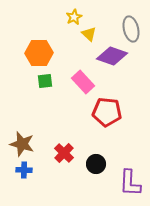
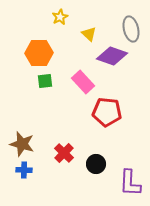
yellow star: moved 14 px left
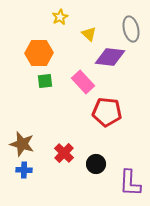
purple diamond: moved 2 px left, 1 px down; rotated 12 degrees counterclockwise
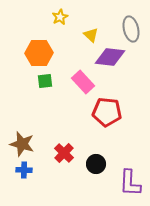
yellow triangle: moved 2 px right, 1 px down
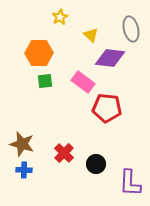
purple diamond: moved 1 px down
pink rectangle: rotated 10 degrees counterclockwise
red pentagon: moved 4 px up
